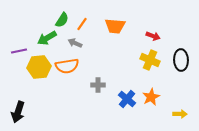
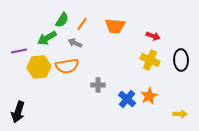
orange star: moved 2 px left, 1 px up
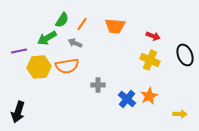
black ellipse: moved 4 px right, 5 px up; rotated 20 degrees counterclockwise
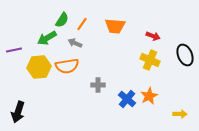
purple line: moved 5 px left, 1 px up
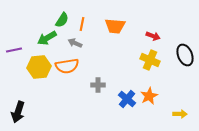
orange line: rotated 24 degrees counterclockwise
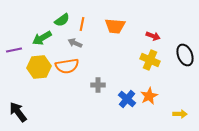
green semicircle: rotated 21 degrees clockwise
green arrow: moved 5 px left
black arrow: rotated 125 degrees clockwise
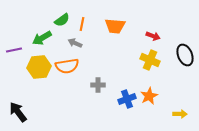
blue cross: rotated 30 degrees clockwise
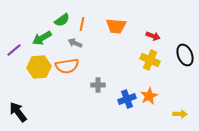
orange trapezoid: moved 1 px right
purple line: rotated 28 degrees counterclockwise
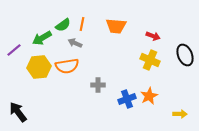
green semicircle: moved 1 px right, 5 px down
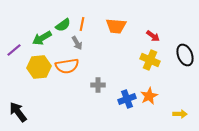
red arrow: rotated 16 degrees clockwise
gray arrow: moved 2 px right; rotated 144 degrees counterclockwise
